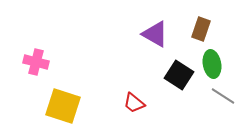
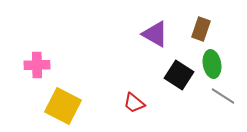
pink cross: moved 1 px right, 3 px down; rotated 15 degrees counterclockwise
yellow square: rotated 9 degrees clockwise
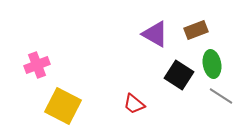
brown rectangle: moved 5 px left, 1 px down; rotated 50 degrees clockwise
pink cross: rotated 20 degrees counterclockwise
gray line: moved 2 px left
red trapezoid: moved 1 px down
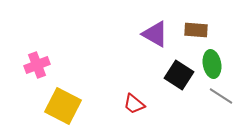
brown rectangle: rotated 25 degrees clockwise
